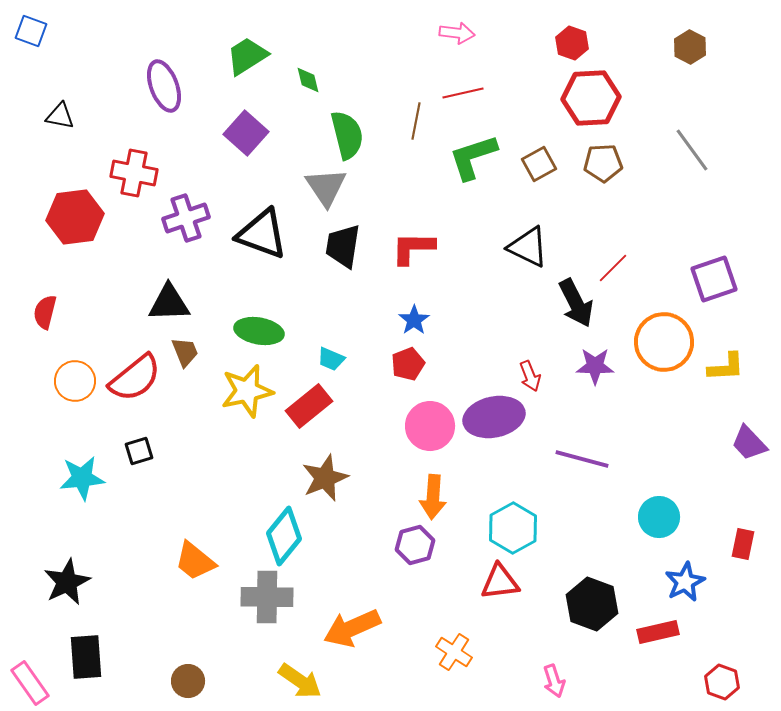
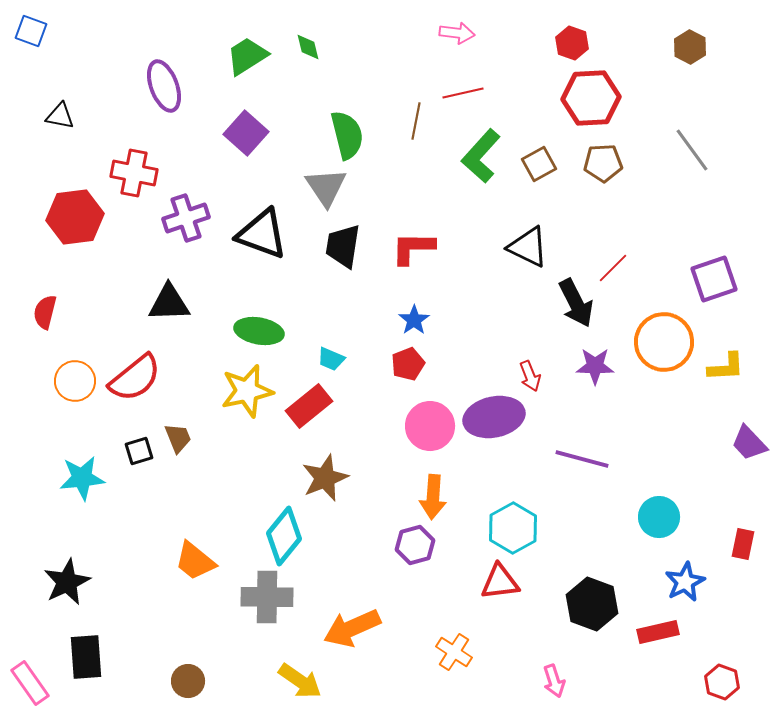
green diamond at (308, 80): moved 33 px up
green L-shape at (473, 157): moved 8 px right, 1 px up; rotated 30 degrees counterclockwise
brown trapezoid at (185, 352): moved 7 px left, 86 px down
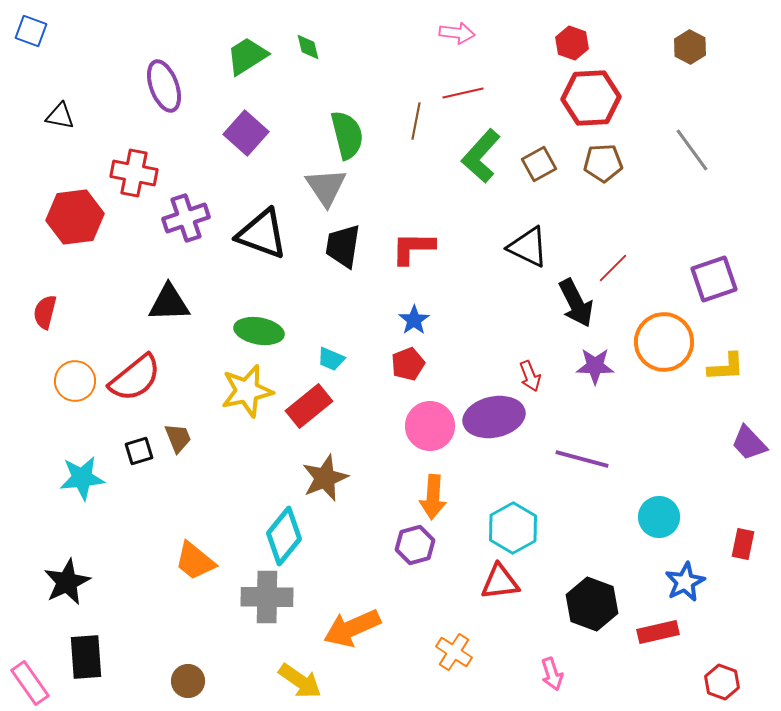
pink arrow at (554, 681): moved 2 px left, 7 px up
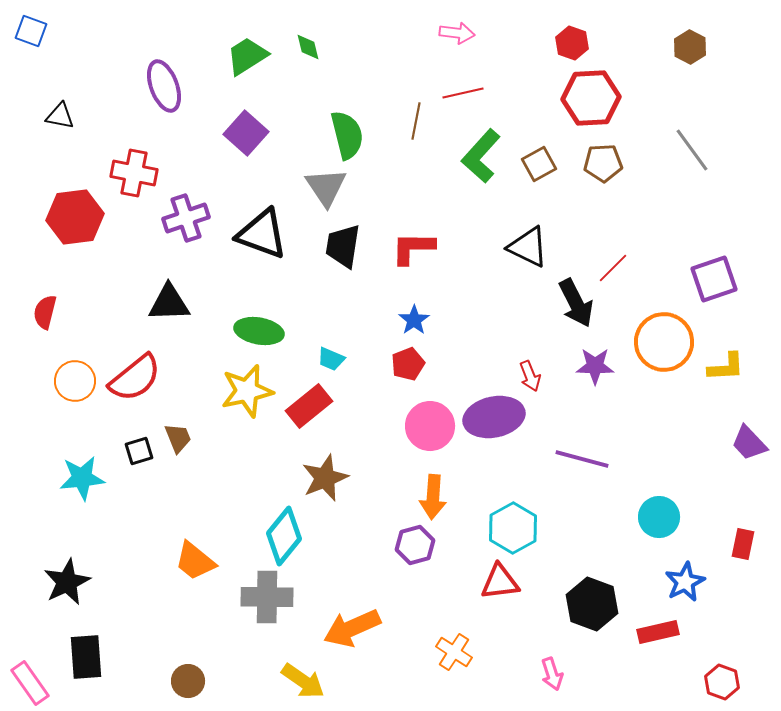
yellow arrow at (300, 681): moved 3 px right
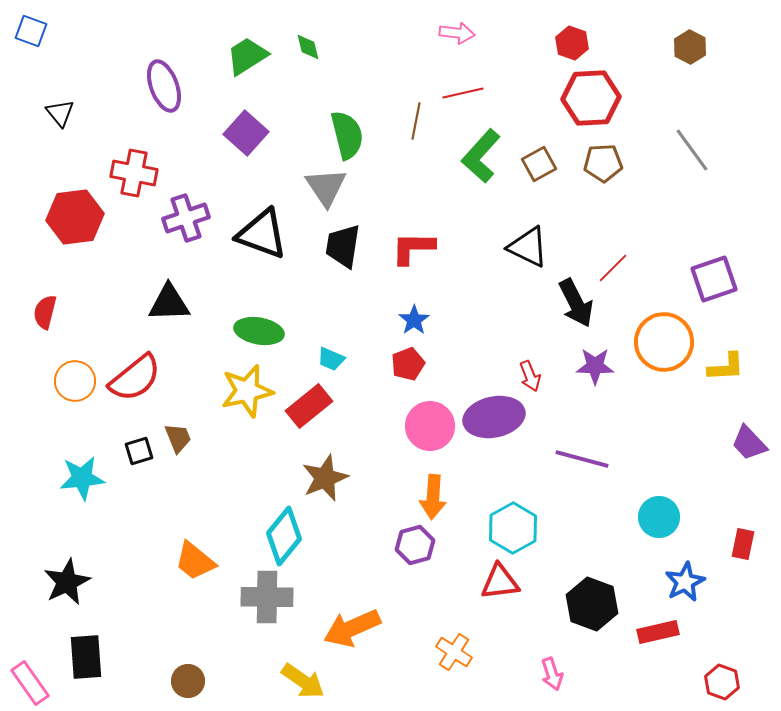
black triangle at (60, 116): moved 3 px up; rotated 40 degrees clockwise
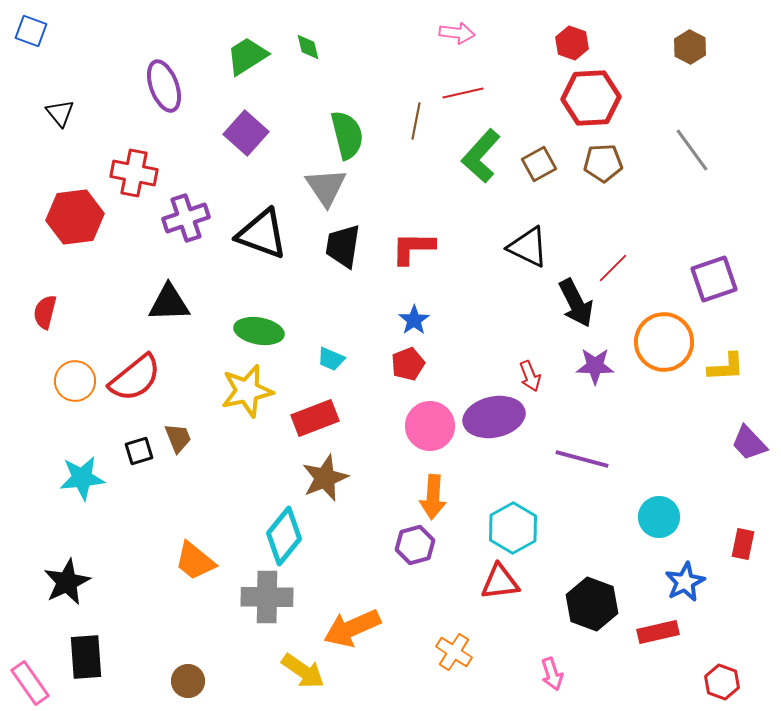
red rectangle at (309, 406): moved 6 px right, 12 px down; rotated 18 degrees clockwise
yellow arrow at (303, 681): moved 10 px up
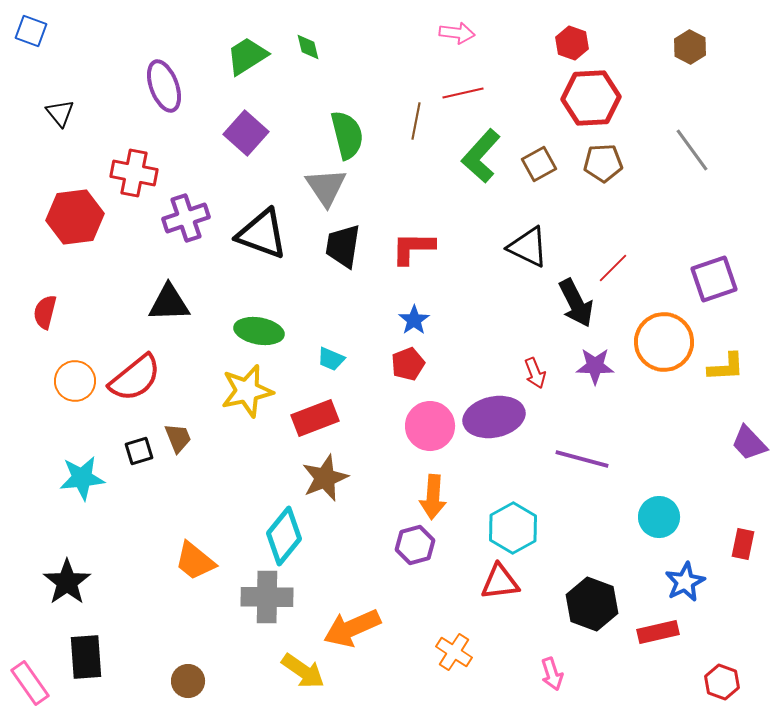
red arrow at (530, 376): moved 5 px right, 3 px up
black star at (67, 582): rotated 9 degrees counterclockwise
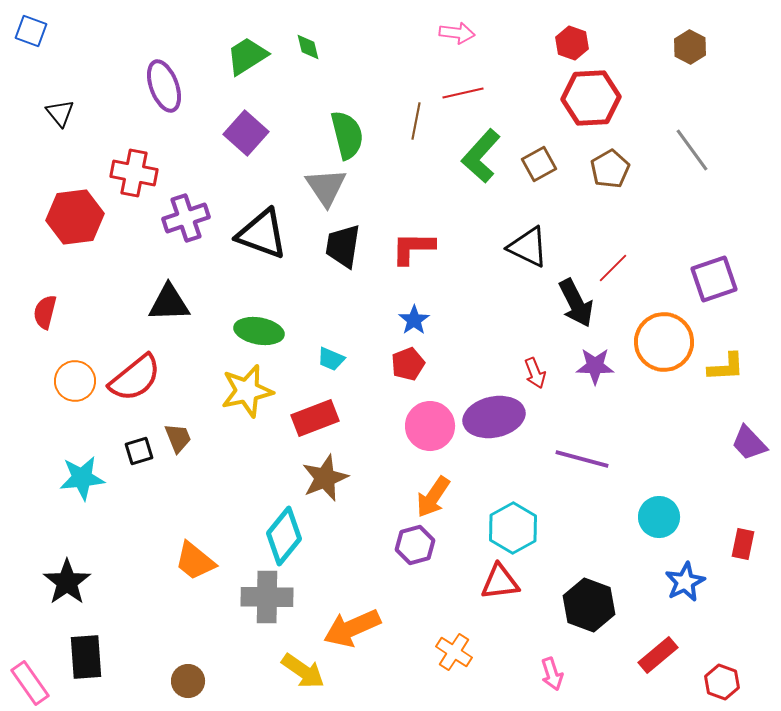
brown pentagon at (603, 163): moved 7 px right, 6 px down; rotated 27 degrees counterclockwise
orange arrow at (433, 497): rotated 30 degrees clockwise
black hexagon at (592, 604): moved 3 px left, 1 px down
red rectangle at (658, 632): moved 23 px down; rotated 27 degrees counterclockwise
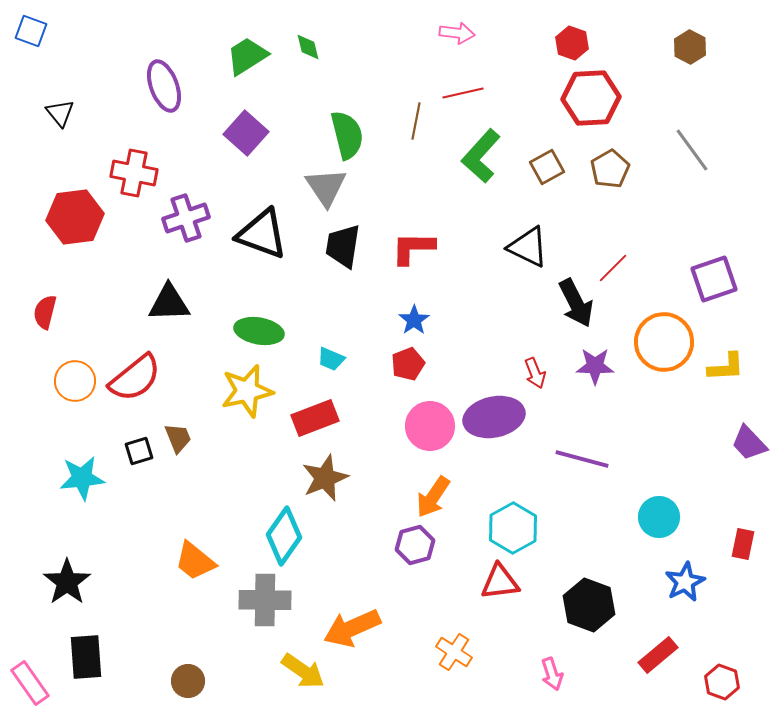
brown square at (539, 164): moved 8 px right, 3 px down
cyan diamond at (284, 536): rotated 4 degrees counterclockwise
gray cross at (267, 597): moved 2 px left, 3 px down
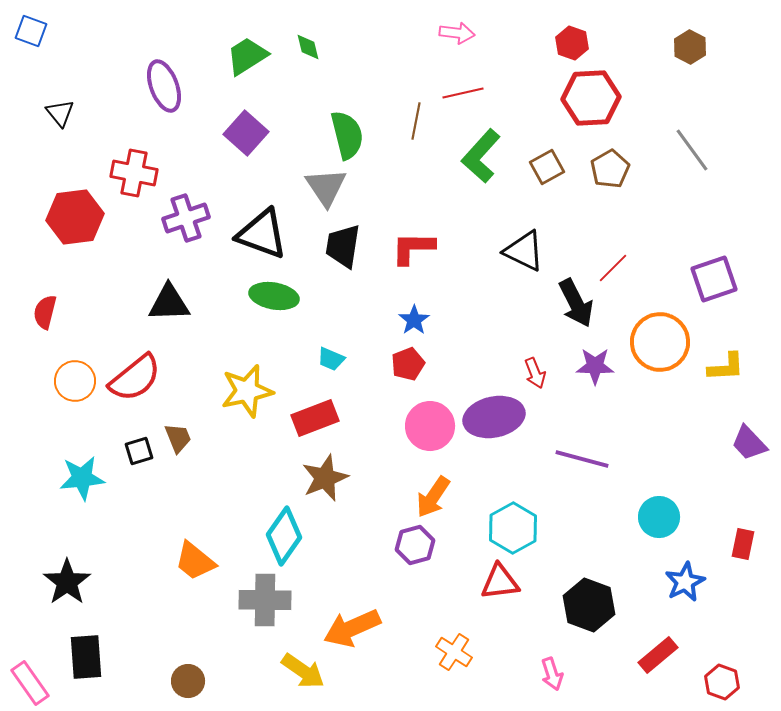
black triangle at (528, 247): moved 4 px left, 4 px down
green ellipse at (259, 331): moved 15 px right, 35 px up
orange circle at (664, 342): moved 4 px left
